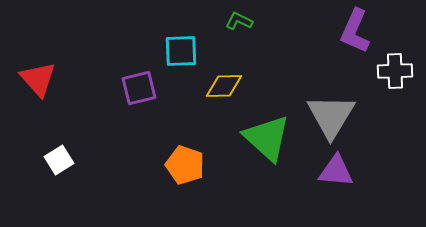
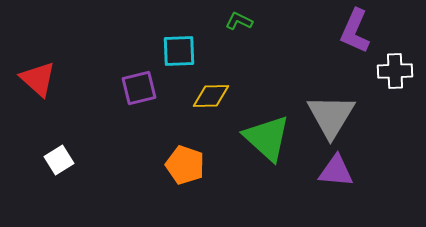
cyan square: moved 2 px left
red triangle: rotated 6 degrees counterclockwise
yellow diamond: moved 13 px left, 10 px down
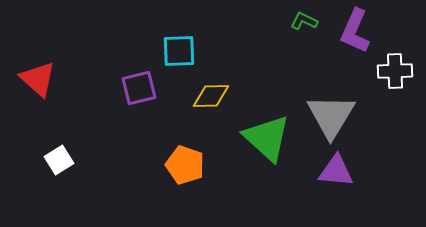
green L-shape: moved 65 px right
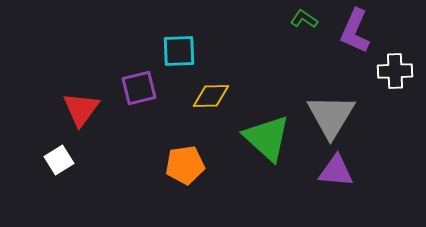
green L-shape: moved 2 px up; rotated 8 degrees clockwise
red triangle: moved 43 px right, 30 px down; rotated 24 degrees clockwise
orange pentagon: rotated 27 degrees counterclockwise
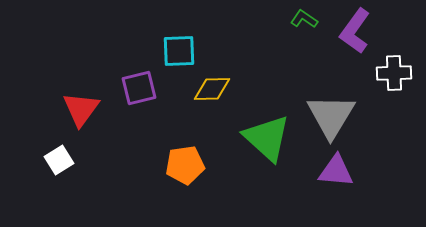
purple L-shape: rotated 12 degrees clockwise
white cross: moved 1 px left, 2 px down
yellow diamond: moved 1 px right, 7 px up
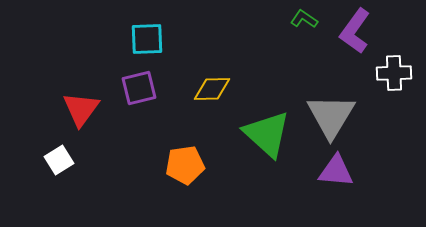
cyan square: moved 32 px left, 12 px up
green triangle: moved 4 px up
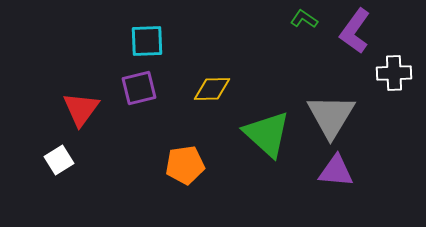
cyan square: moved 2 px down
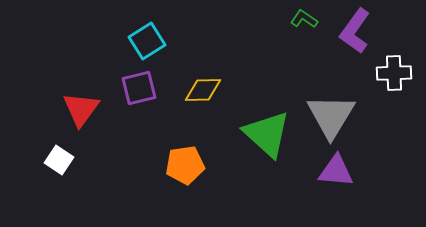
cyan square: rotated 30 degrees counterclockwise
yellow diamond: moved 9 px left, 1 px down
white square: rotated 24 degrees counterclockwise
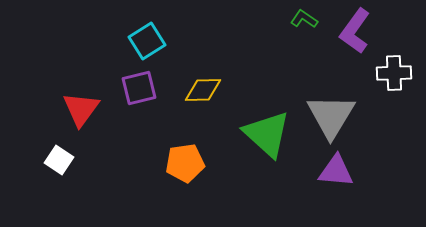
orange pentagon: moved 2 px up
